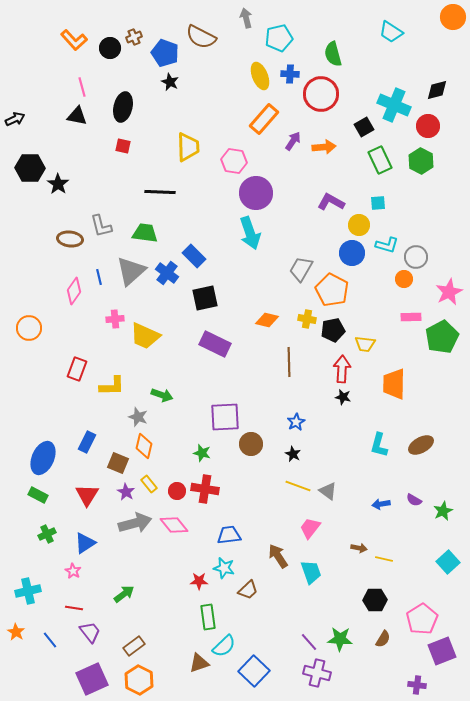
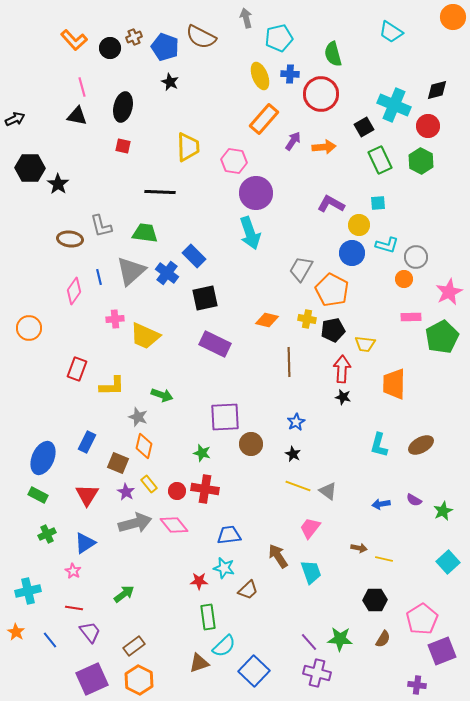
blue pentagon at (165, 53): moved 6 px up
purple L-shape at (331, 202): moved 2 px down
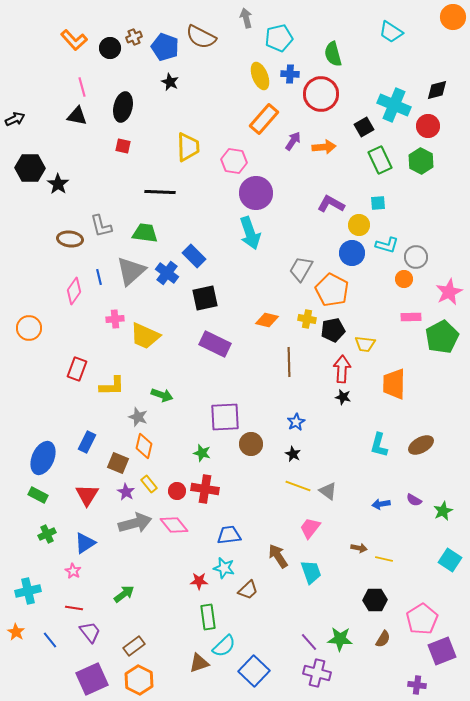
cyan square at (448, 562): moved 2 px right, 2 px up; rotated 15 degrees counterclockwise
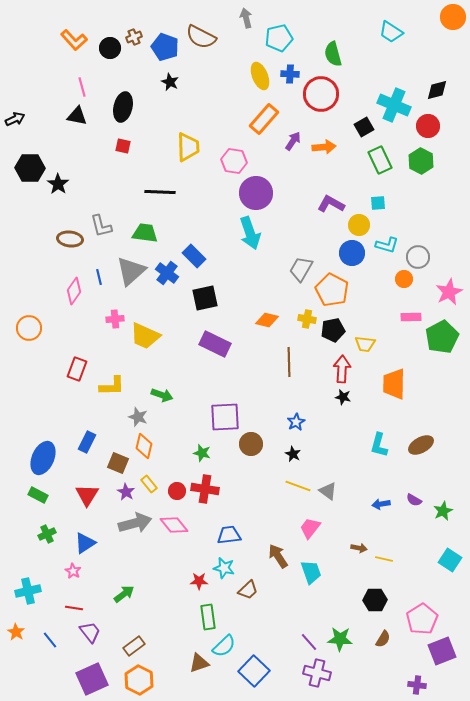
gray circle at (416, 257): moved 2 px right
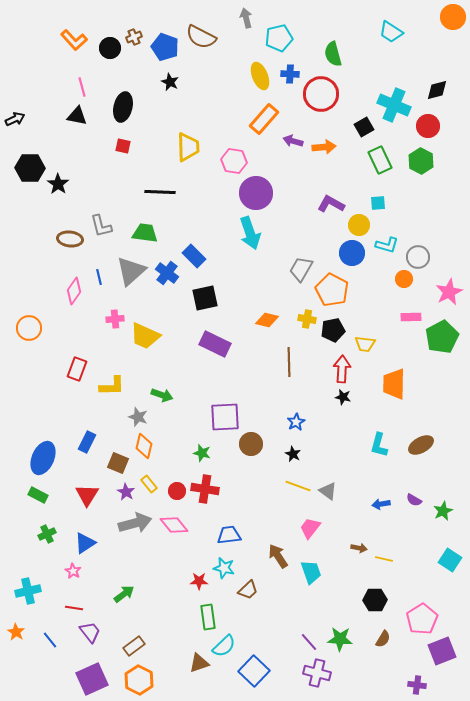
purple arrow at (293, 141): rotated 108 degrees counterclockwise
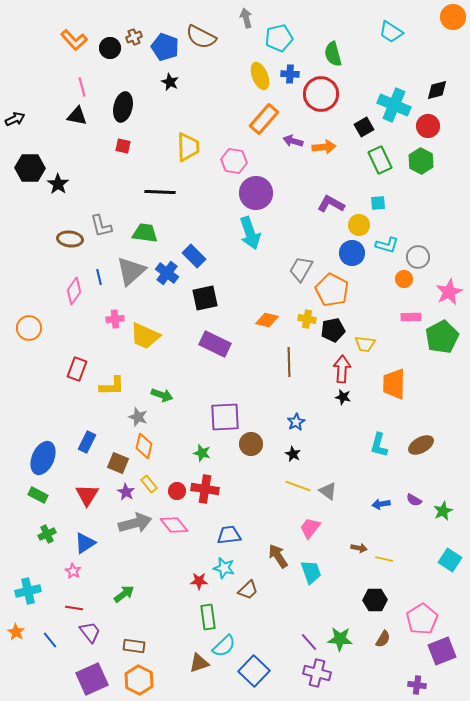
brown rectangle at (134, 646): rotated 45 degrees clockwise
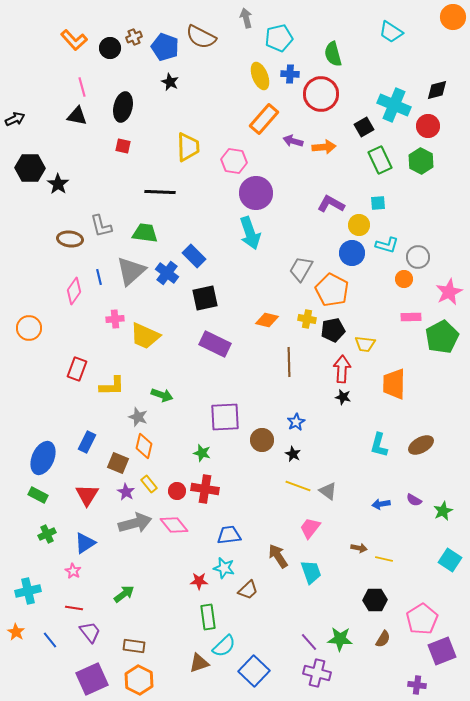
brown circle at (251, 444): moved 11 px right, 4 px up
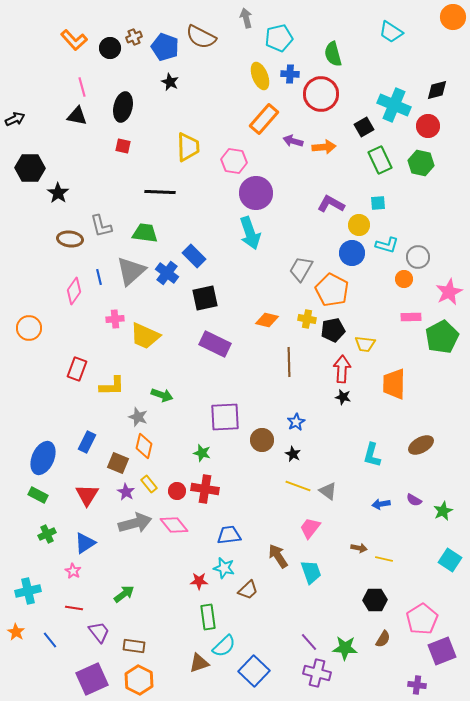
green hexagon at (421, 161): moved 2 px down; rotated 15 degrees counterclockwise
black star at (58, 184): moved 9 px down
cyan L-shape at (379, 445): moved 7 px left, 10 px down
purple trapezoid at (90, 632): moved 9 px right
green star at (340, 639): moved 5 px right, 9 px down
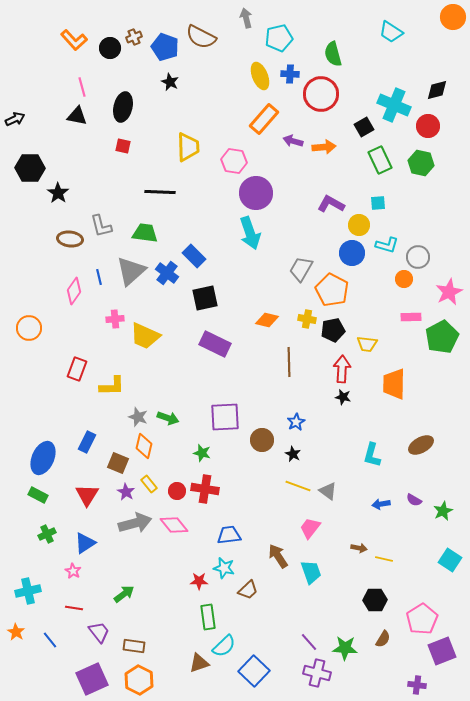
yellow trapezoid at (365, 344): moved 2 px right
green arrow at (162, 395): moved 6 px right, 23 px down
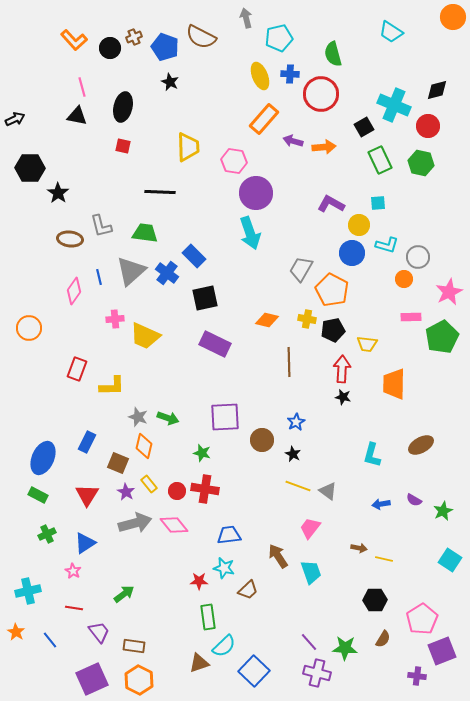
purple cross at (417, 685): moved 9 px up
